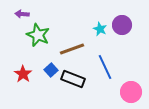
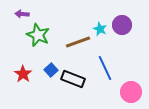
brown line: moved 6 px right, 7 px up
blue line: moved 1 px down
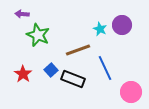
brown line: moved 8 px down
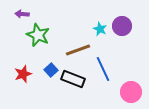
purple circle: moved 1 px down
blue line: moved 2 px left, 1 px down
red star: rotated 18 degrees clockwise
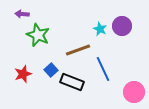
black rectangle: moved 1 px left, 3 px down
pink circle: moved 3 px right
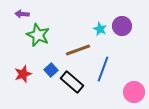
blue line: rotated 45 degrees clockwise
black rectangle: rotated 20 degrees clockwise
